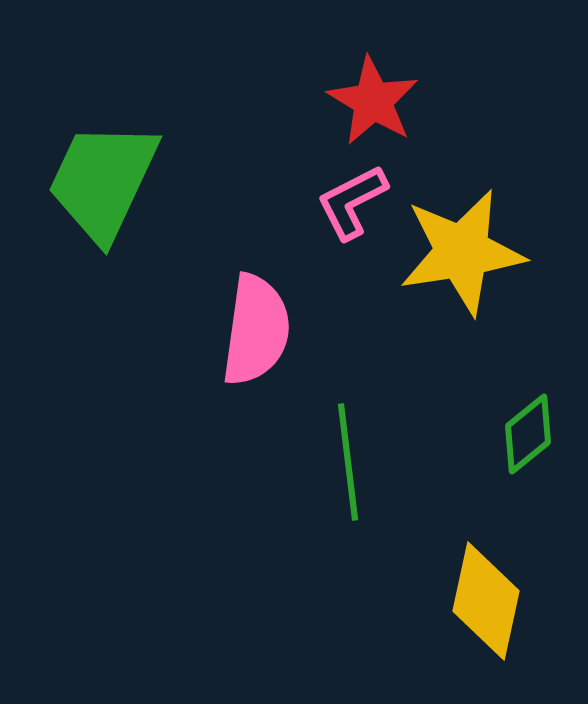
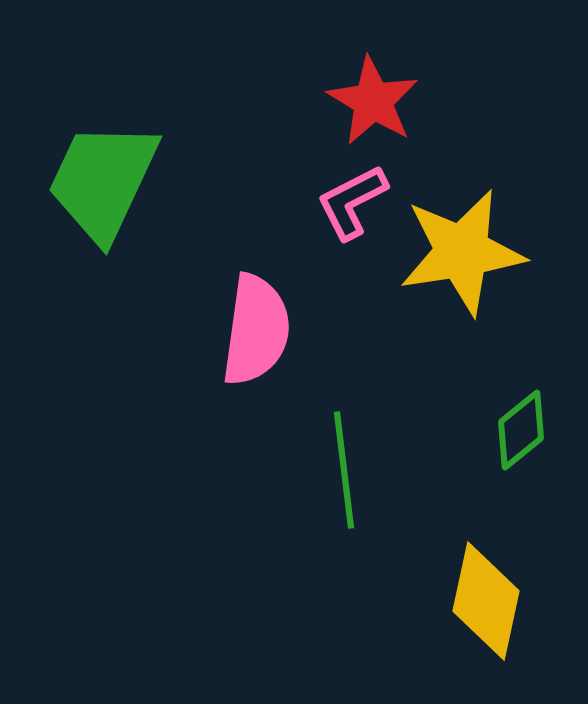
green diamond: moved 7 px left, 4 px up
green line: moved 4 px left, 8 px down
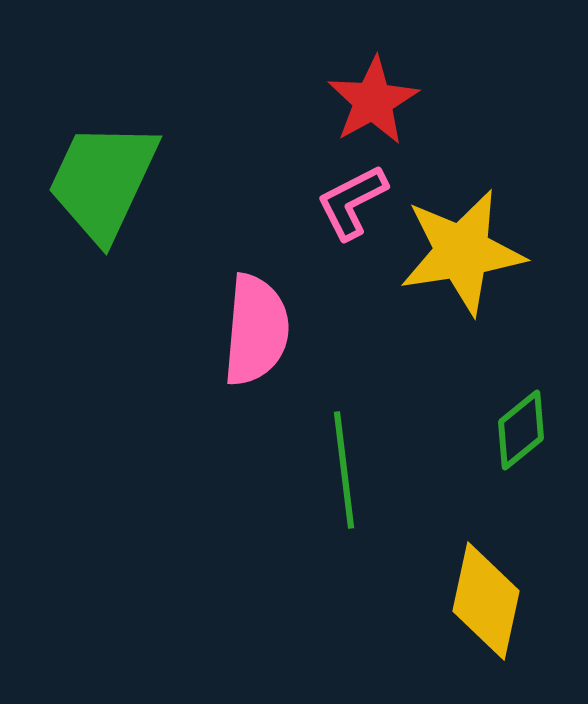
red star: rotated 12 degrees clockwise
pink semicircle: rotated 3 degrees counterclockwise
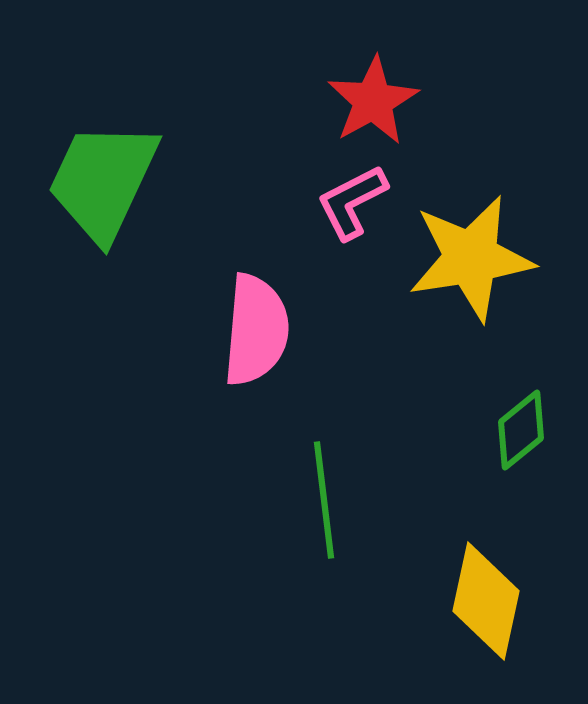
yellow star: moved 9 px right, 6 px down
green line: moved 20 px left, 30 px down
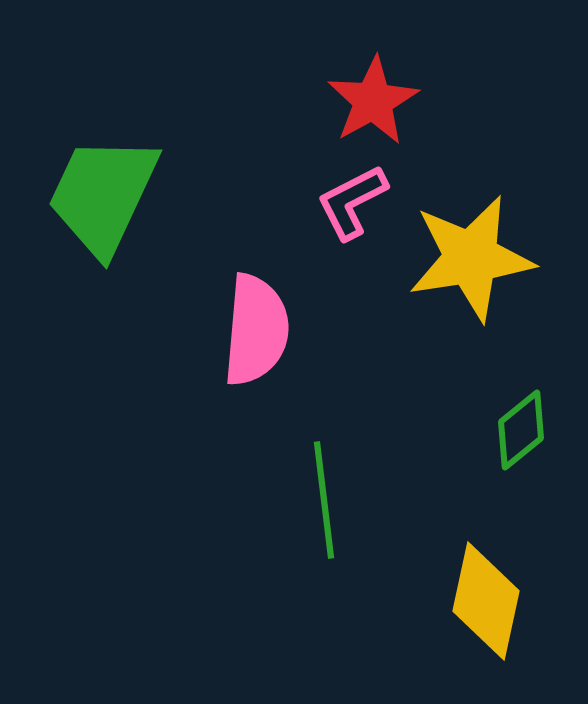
green trapezoid: moved 14 px down
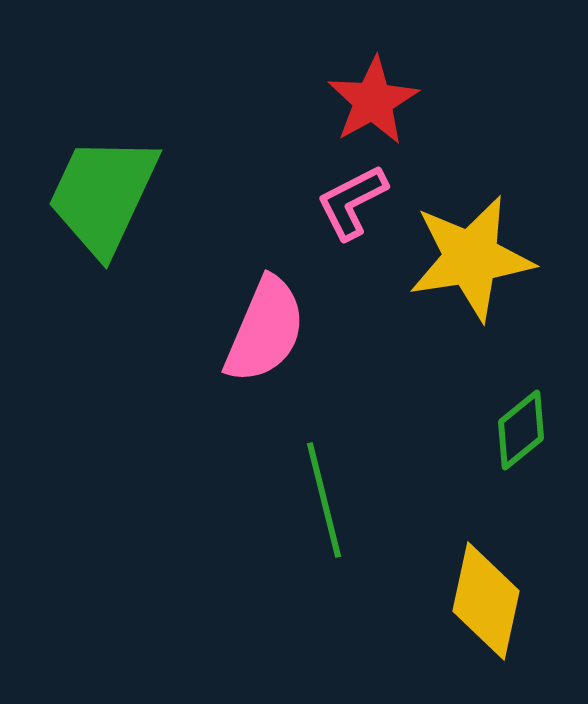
pink semicircle: moved 9 px right; rotated 18 degrees clockwise
green line: rotated 7 degrees counterclockwise
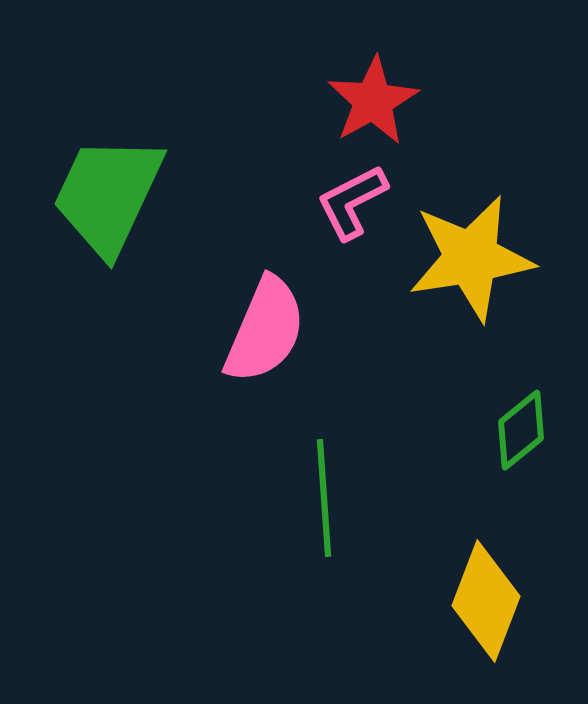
green trapezoid: moved 5 px right
green line: moved 2 px up; rotated 10 degrees clockwise
yellow diamond: rotated 9 degrees clockwise
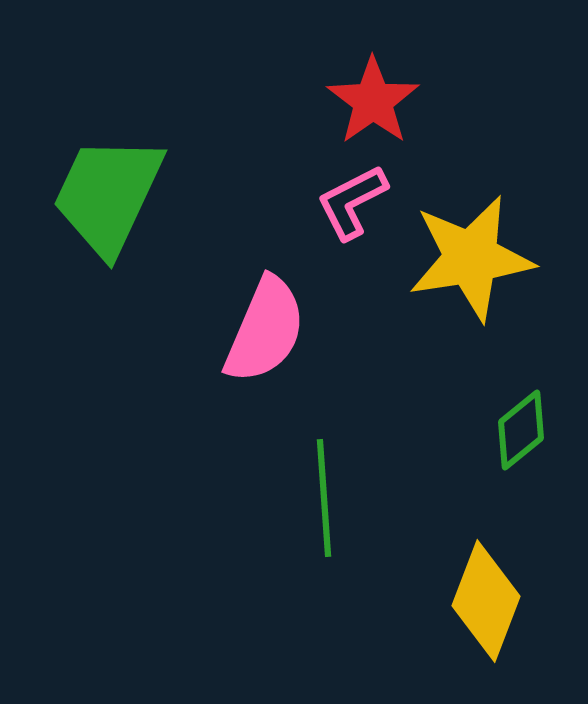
red star: rotated 6 degrees counterclockwise
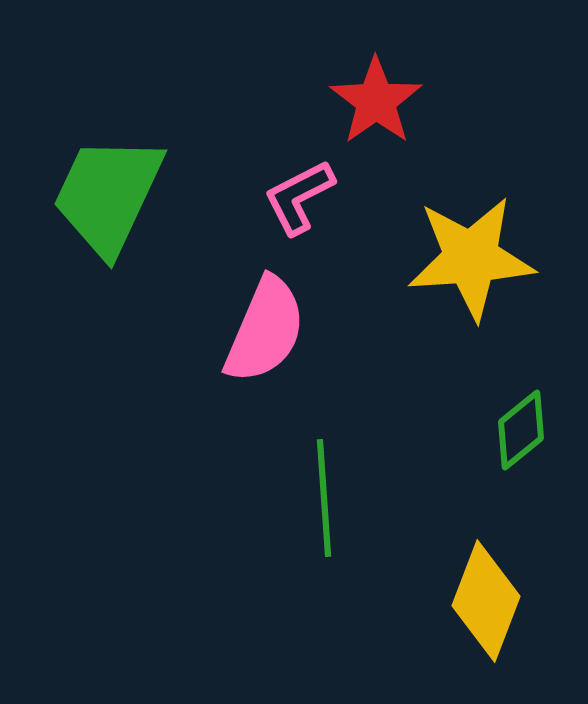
red star: moved 3 px right
pink L-shape: moved 53 px left, 5 px up
yellow star: rotated 5 degrees clockwise
